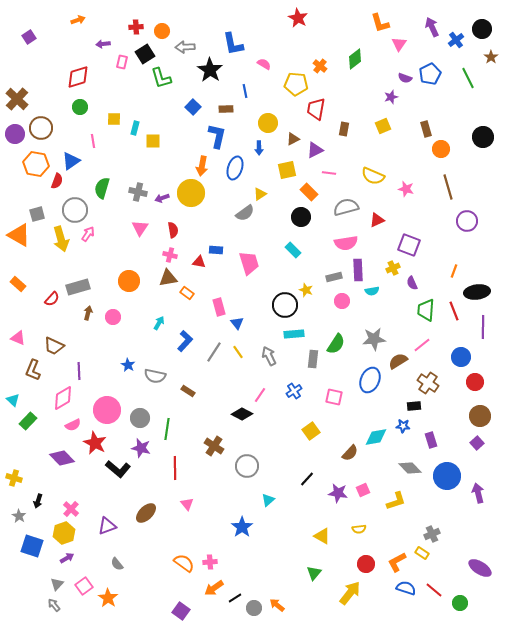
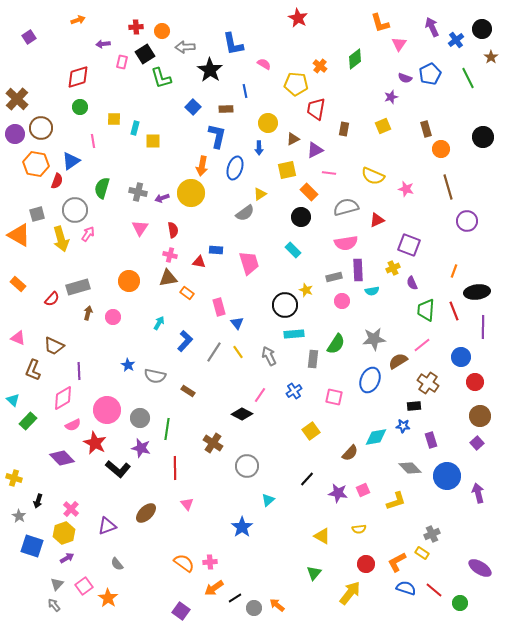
brown cross at (214, 446): moved 1 px left, 3 px up
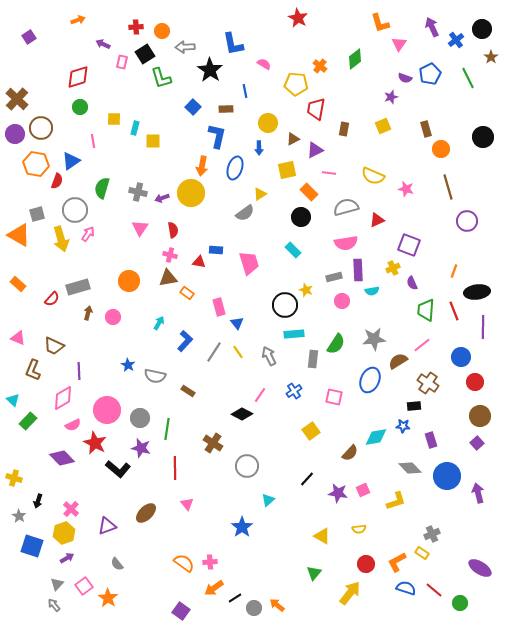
purple arrow at (103, 44): rotated 32 degrees clockwise
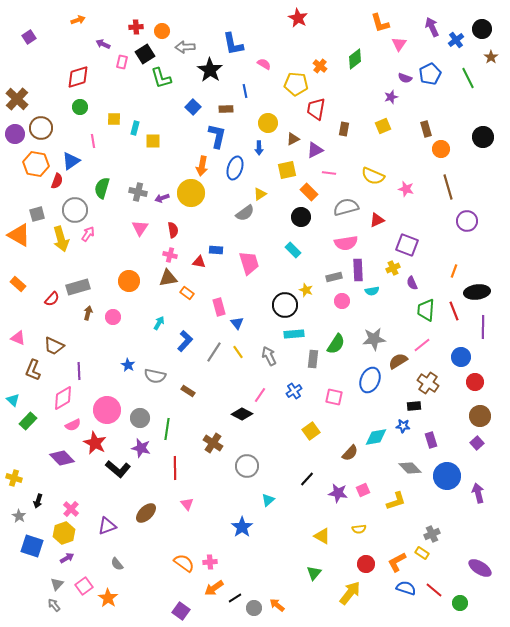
purple square at (409, 245): moved 2 px left
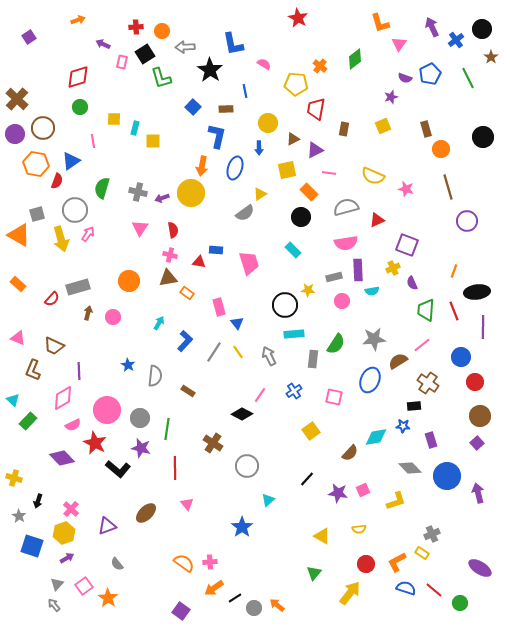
brown circle at (41, 128): moved 2 px right
yellow star at (306, 290): moved 2 px right; rotated 16 degrees counterclockwise
gray semicircle at (155, 376): rotated 95 degrees counterclockwise
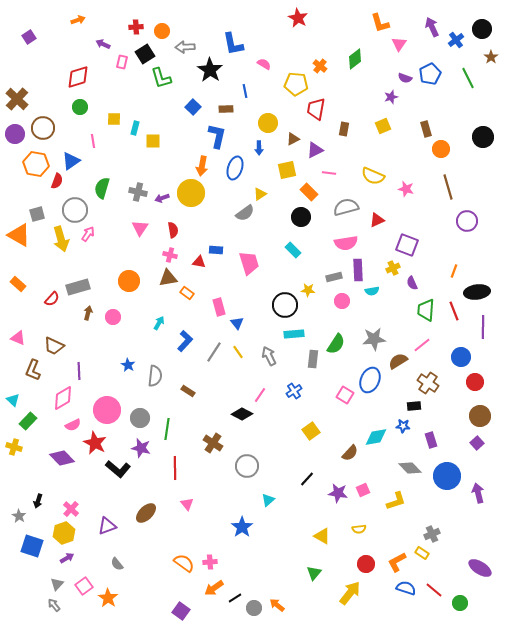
pink square at (334, 397): moved 11 px right, 2 px up; rotated 18 degrees clockwise
yellow cross at (14, 478): moved 31 px up
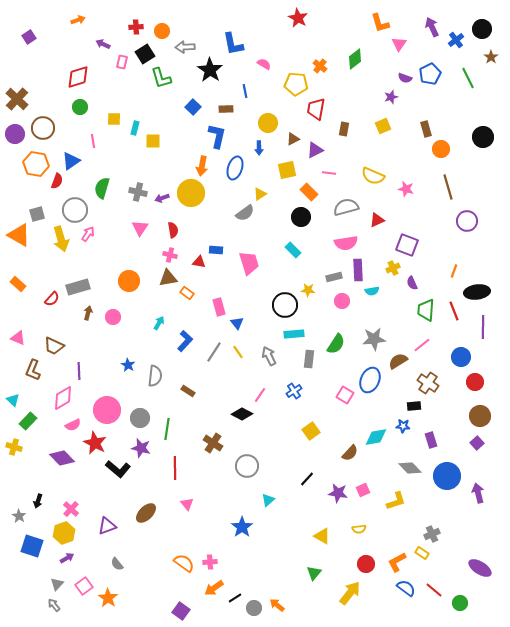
gray rectangle at (313, 359): moved 4 px left
blue semicircle at (406, 588): rotated 18 degrees clockwise
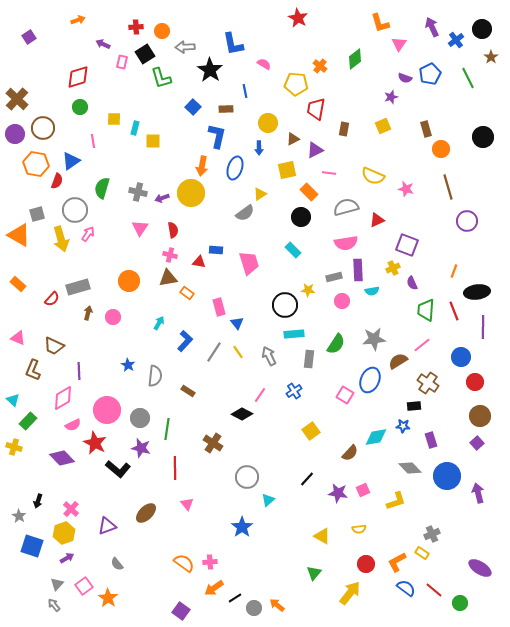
gray circle at (247, 466): moved 11 px down
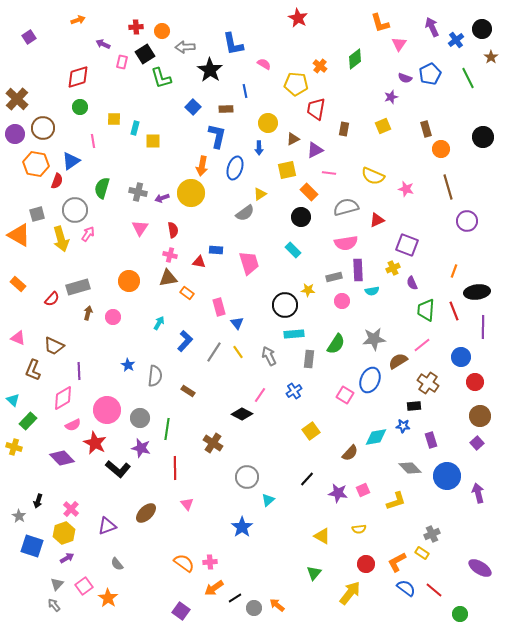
green circle at (460, 603): moved 11 px down
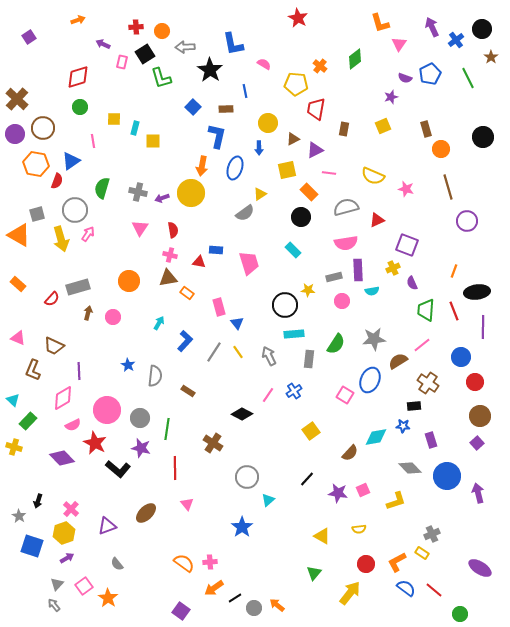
pink line at (260, 395): moved 8 px right
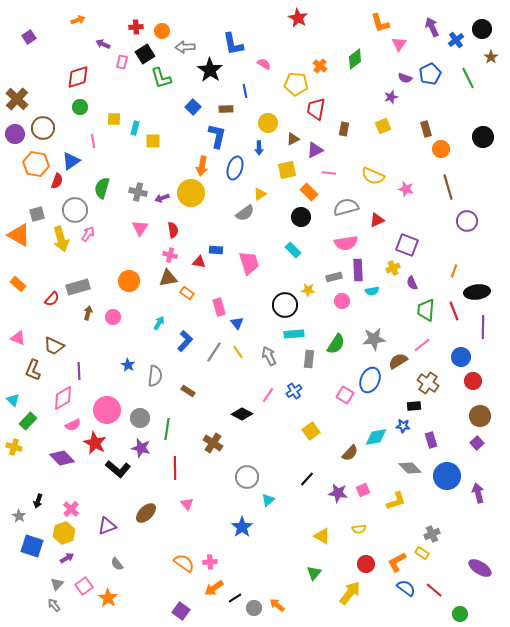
red circle at (475, 382): moved 2 px left, 1 px up
